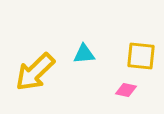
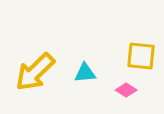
cyan triangle: moved 1 px right, 19 px down
pink diamond: rotated 20 degrees clockwise
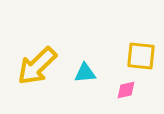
yellow arrow: moved 2 px right, 6 px up
pink diamond: rotated 45 degrees counterclockwise
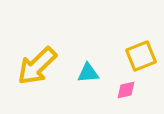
yellow square: rotated 28 degrees counterclockwise
cyan triangle: moved 3 px right
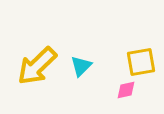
yellow square: moved 6 px down; rotated 12 degrees clockwise
cyan triangle: moved 7 px left, 7 px up; rotated 40 degrees counterclockwise
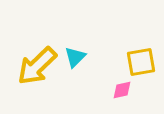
cyan triangle: moved 6 px left, 9 px up
pink diamond: moved 4 px left
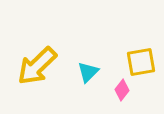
cyan triangle: moved 13 px right, 15 px down
pink diamond: rotated 40 degrees counterclockwise
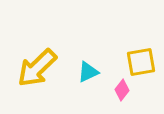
yellow arrow: moved 2 px down
cyan triangle: rotated 20 degrees clockwise
